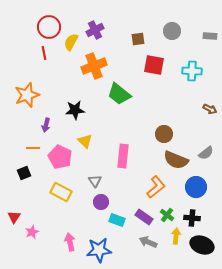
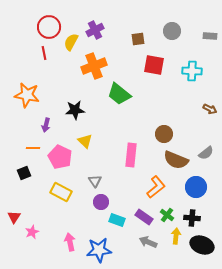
orange star: rotated 30 degrees clockwise
pink rectangle: moved 8 px right, 1 px up
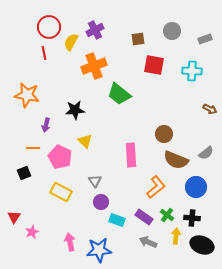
gray rectangle: moved 5 px left, 3 px down; rotated 24 degrees counterclockwise
pink rectangle: rotated 10 degrees counterclockwise
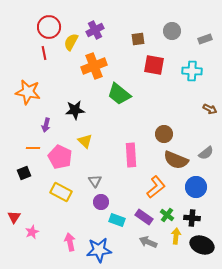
orange star: moved 1 px right, 3 px up
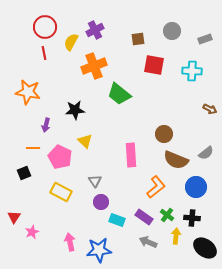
red circle: moved 4 px left
black ellipse: moved 3 px right, 3 px down; rotated 15 degrees clockwise
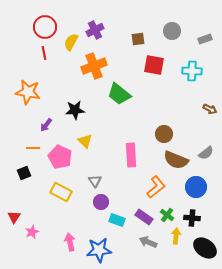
purple arrow: rotated 24 degrees clockwise
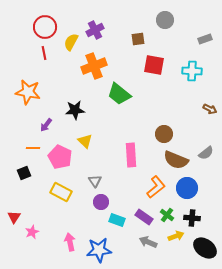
gray circle: moved 7 px left, 11 px up
blue circle: moved 9 px left, 1 px down
yellow arrow: rotated 63 degrees clockwise
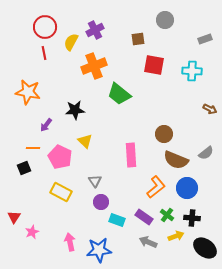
black square: moved 5 px up
